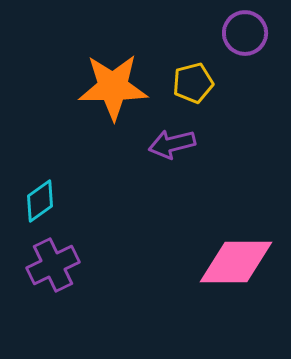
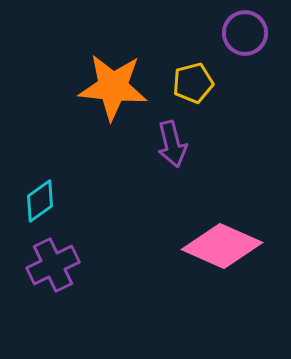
orange star: rotated 6 degrees clockwise
purple arrow: rotated 90 degrees counterclockwise
pink diamond: moved 14 px left, 16 px up; rotated 24 degrees clockwise
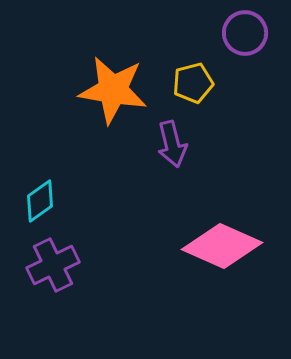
orange star: moved 3 px down; rotated 4 degrees clockwise
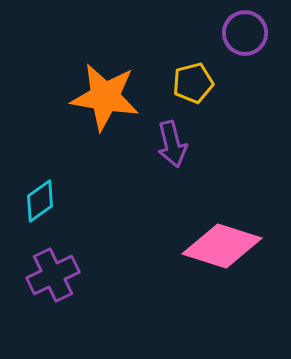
orange star: moved 8 px left, 7 px down
pink diamond: rotated 6 degrees counterclockwise
purple cross: moved 10 px down
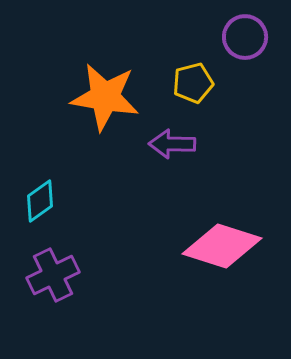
purple circle: moved 4 px down
purple arrow: rotated 105 degrees clockwise
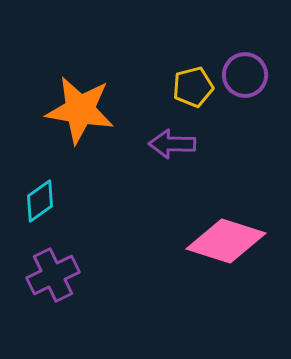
purple circle: moved 38 px down
yellow pentagon: moved 4 px down
orange star: moved 25 px left, 13 px down
pink diamond: moved 4 px right, 5 px up
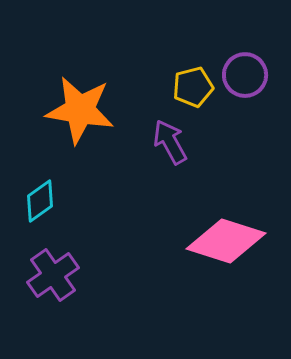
purple arrow: moved 2 px left, 2 px up; rotated 60 degrees clockwise
purple cross: rotated 9 degrees counterclockwise
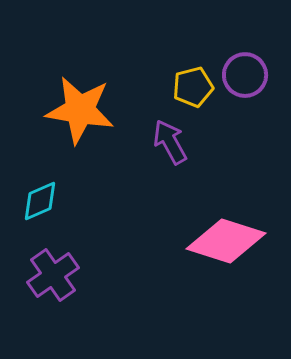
cyan diamond: rotated 12 degrees clockwise
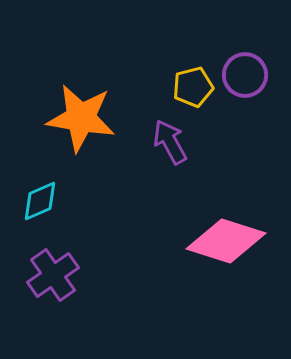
orange star: moved 1 px right, 8 px down
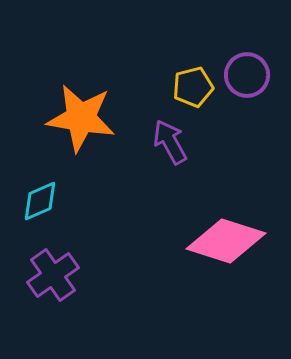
purple circle: moved 2 px right
